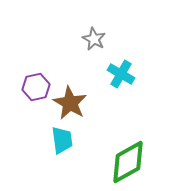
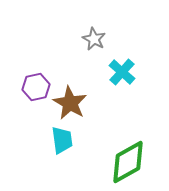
cyan cross: moved 1 px right, 2 px up; rotated 12 degrees clockwise
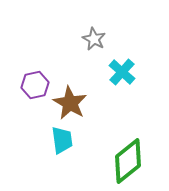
purple hexagon: moved 1 px left, 2 px up
green diamond: moved 1 px up; rotated 9 degrees counterclockwise
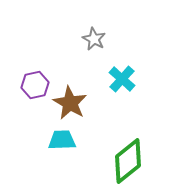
cyan cross: moved 7 px down
cyan trapezoid: rotated 84 degrees counterclockwise
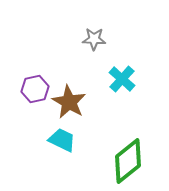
gray star: rotated 25 degrees counterclockwise
purple hexagon: moved 4 px down
brown star: moved 1 px left, 1 px up
cyan trapezoid: rotated 28 degrees clockwise
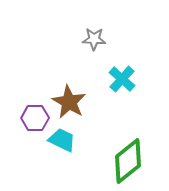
purple hexagon: moved 29 px down; rotated 12 degrees clockwise
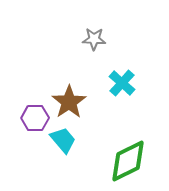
cyan cross: moved 4 px down
brown star: rotated 8 degrees clockwise
cyan trapezoid: moved 1 px right; rotated 24 degrees clockwise
green diamond: rotated 12 degrees clockwise
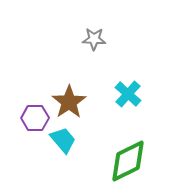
cyan cross: moved 6 px right, 11 px down
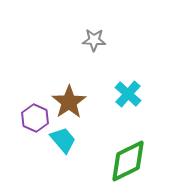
gray star: moved 1 px down
purple hexagon: rotated 24 degrees clockwise
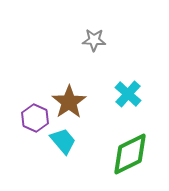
cyan trapezoid: moved 1 px down
green diamond: moved 2 px right, 7 px up
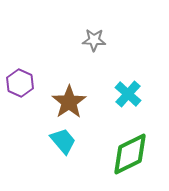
purple hexagon: moved 15 px left, 35 px up
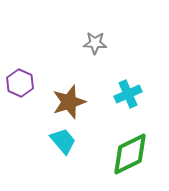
gray star: moved 1 px right, 3 px down
cyan cross: rotated 24 degrees clockwise
brown star: rotated 16 degrees clockwise
